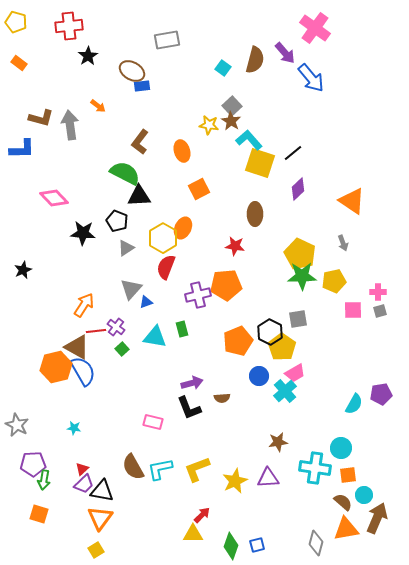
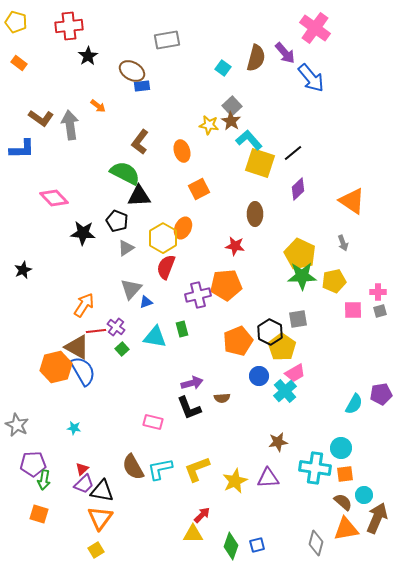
brown semicircle at (255, 60): moved 1 px right, 2 px up
brown L-shape at (41, 118): rotated 20 degrees clockwise
orange square at (348, 475): moved 3 px left, 1 px up
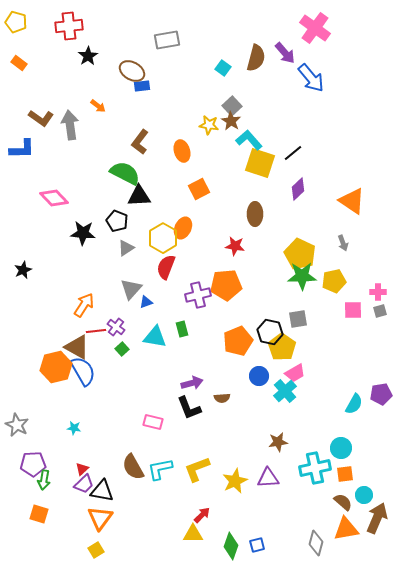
black hexagon at (270, 332): rotated 15 degrees counterclockwise
cyan cross at (315, 468): rotated 20 degrees counterclockwise
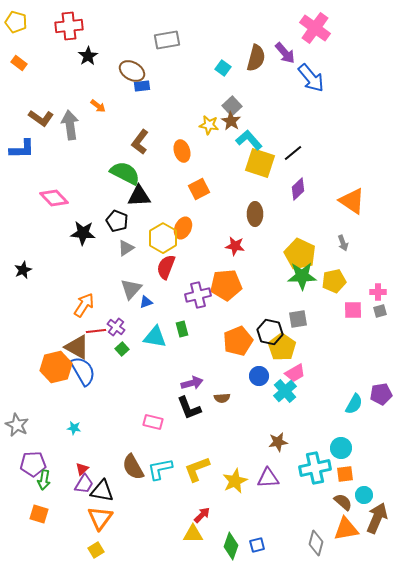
purple trapezoid at (84, 484): rotated 15 degrees counterclockwise
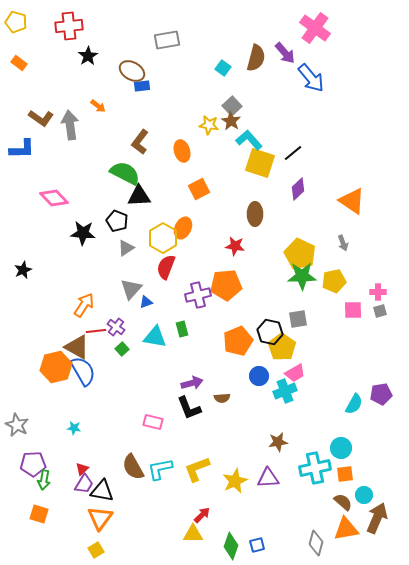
cyan cross at (285, 391): rotated 20 degrees clockwise
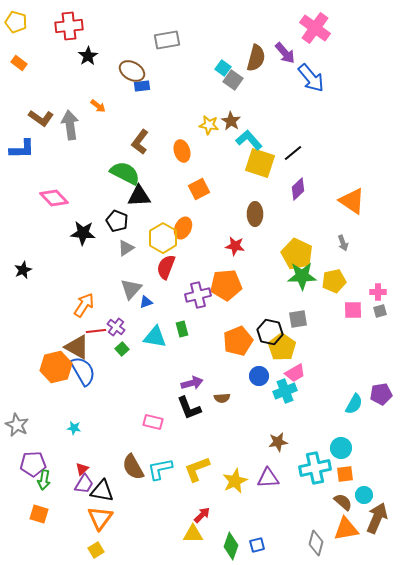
gray square at (232, 106): moved 1 px right, 26 px up; rotated 12 degrees counterclockwise
yellow pentagon at (300, 254): moved 3 px left
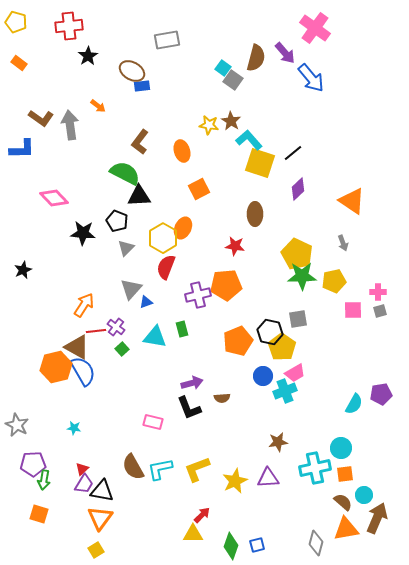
gray triangle at (126, 248): rotated 12 degrees counterclockwise
blue circle at (259, 376): moved 4 px right
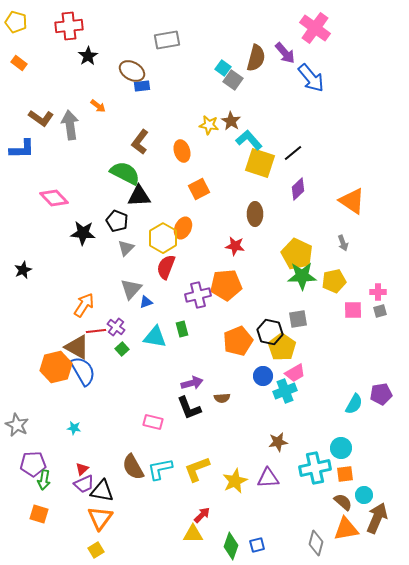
purple trapezoid at (84, 484): rotated 35 degrees clockwise
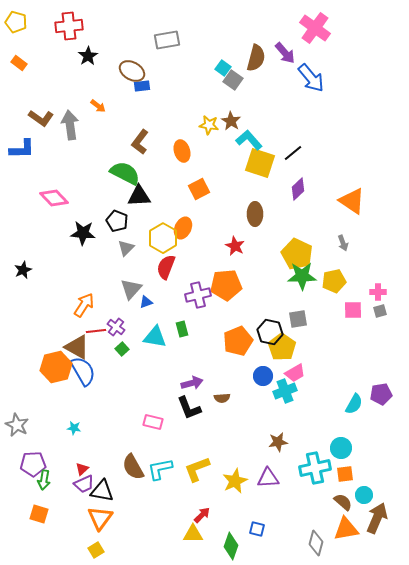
red star at (235, 246): rotated 18 degrees clockwise
blue square at (257, 545): moved 16 px up; rotated 28 degrees clockwise
